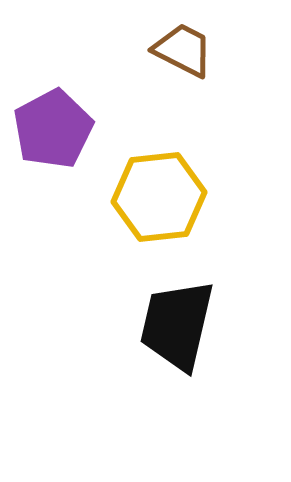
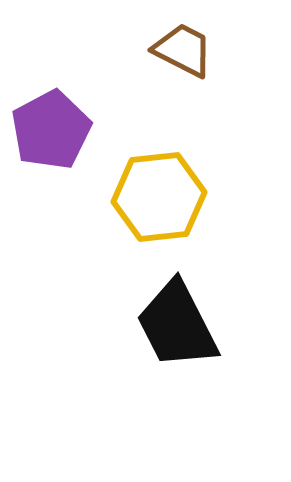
purple pentagon: moved 2 px left, 1 px down
black trapezoid: rotated 40 degrees counterclockwise
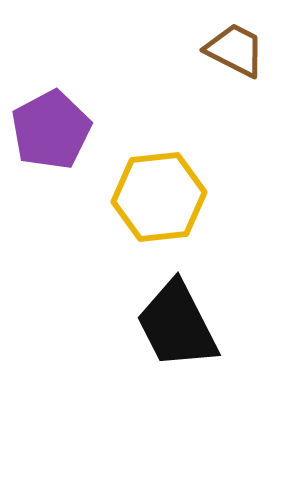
brown trapezoid: moved 52 px right
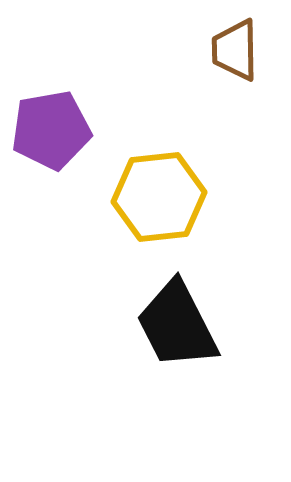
brown trapezoid: rotated 118 degrees counterclockwise
purple pentagon: rotated 18 degrees clockwise
